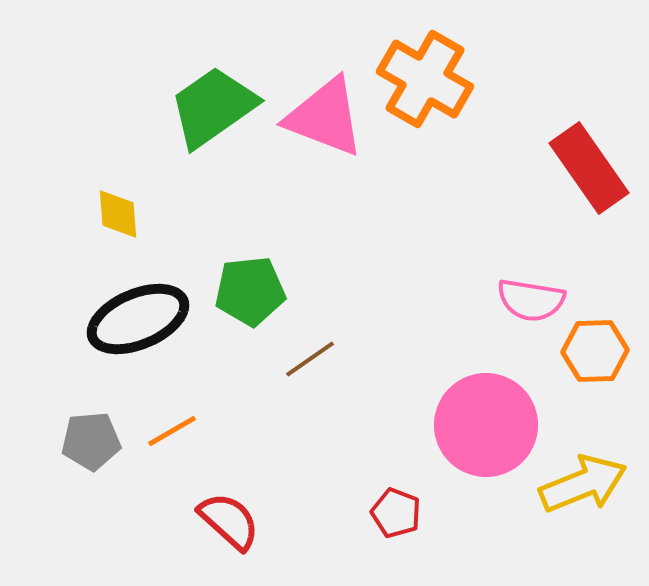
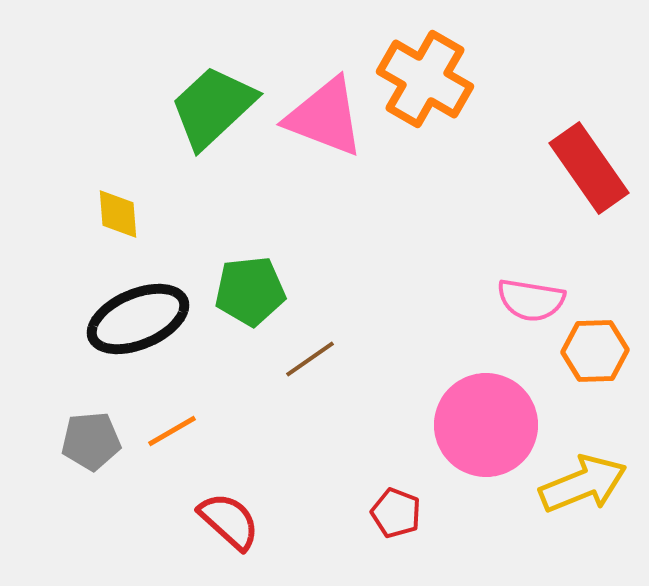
green trapezoid: rotated 8 degrees counterclockwise
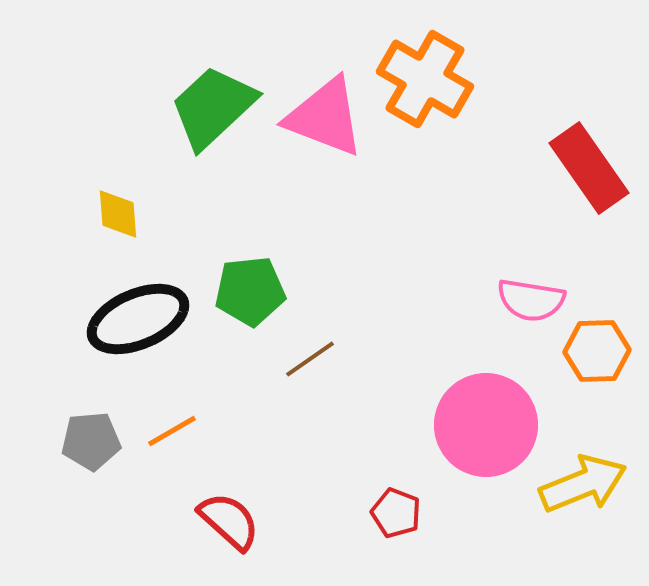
orange hexagon: moved 2 px right
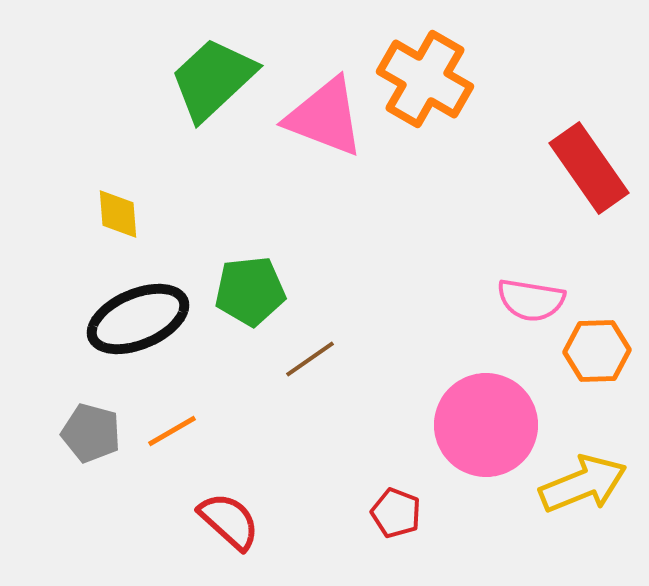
green trapezoid: moved 28 px up
gray pentagon: moved 8 px up; rotated 20 degrees clockwise
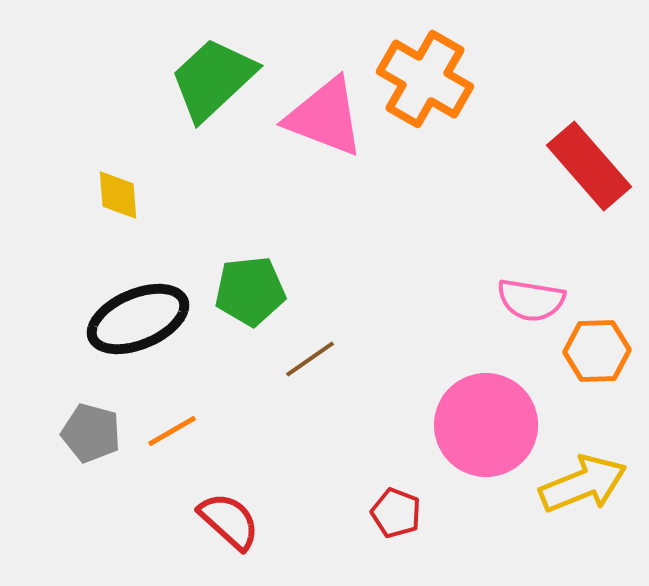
red rectangle: moved 2 px up; rotated 6 degrees counterclockwise
yellow diamond: moved 19 px up
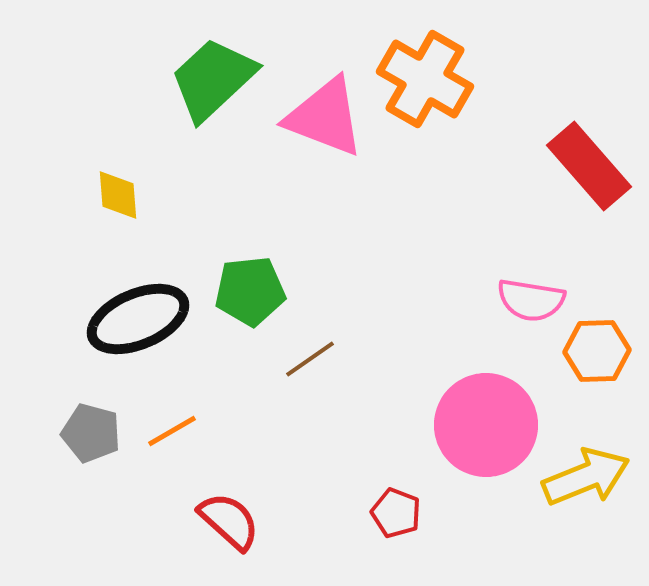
yellow arrow: moved 3 px right, 7 px up
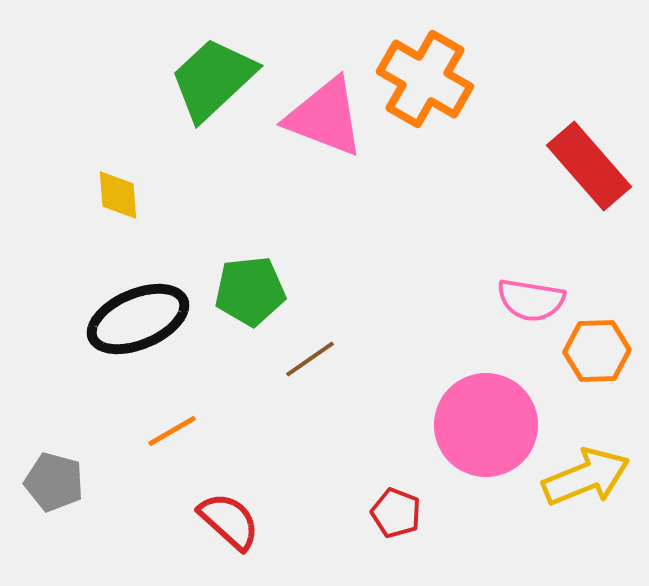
gray pentagon: moved 37 px left, 49 px down
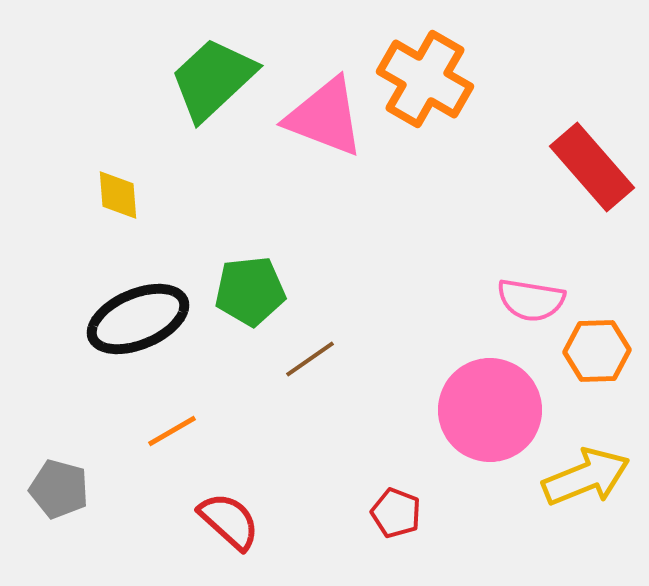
red rectangle: moved 3 px right, 1 px down
pink circle: moved 4 px right, 15 px up
gray pentagon: moved 5 px right, 7 px down
